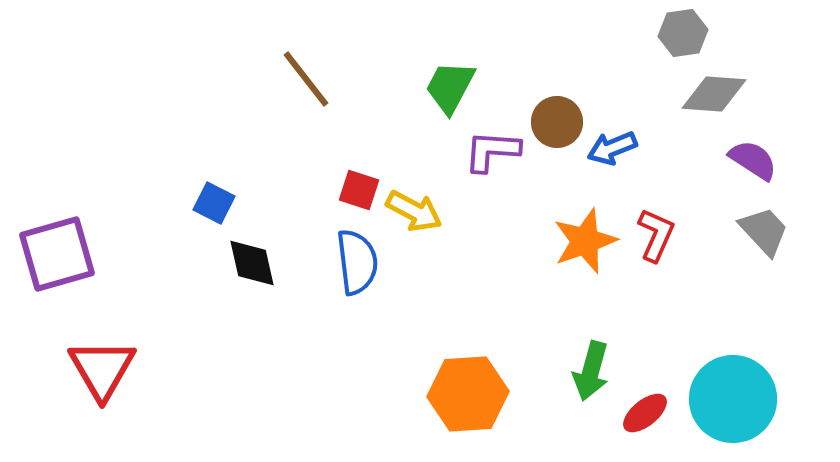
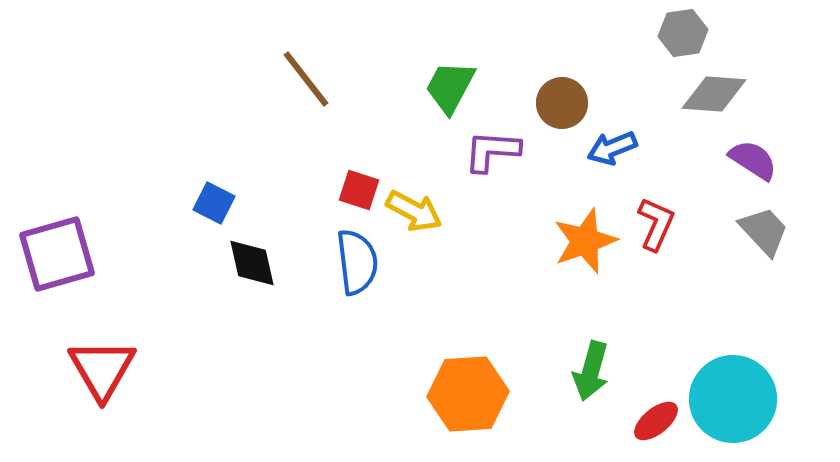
brown circle: moved 5 px right, 19 px up
red L-shape: moved 11 px up
red ellipse: moved 11 px right, 8 px down
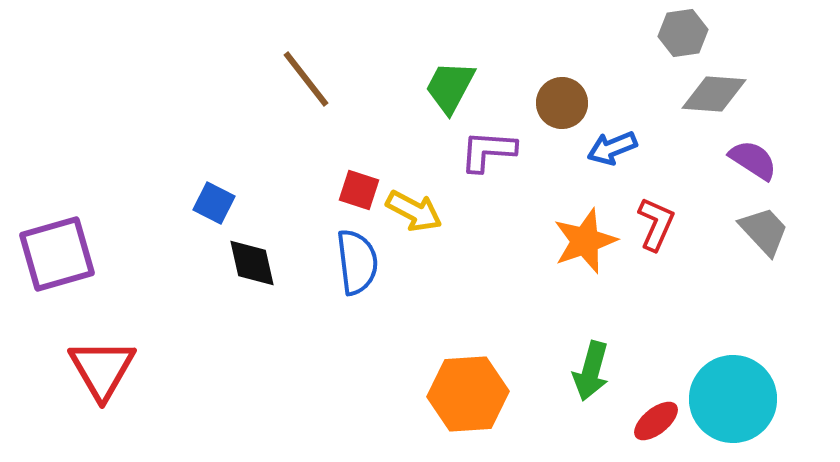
purple L-shape: moved 4 px left
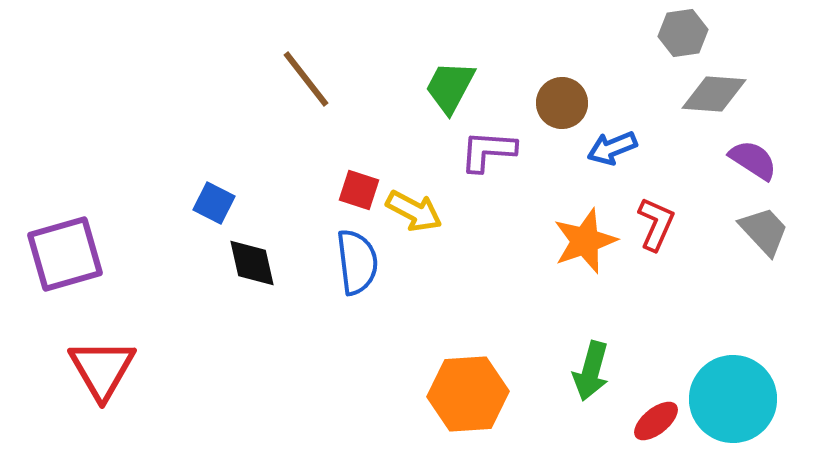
purple square: moved 8 px right
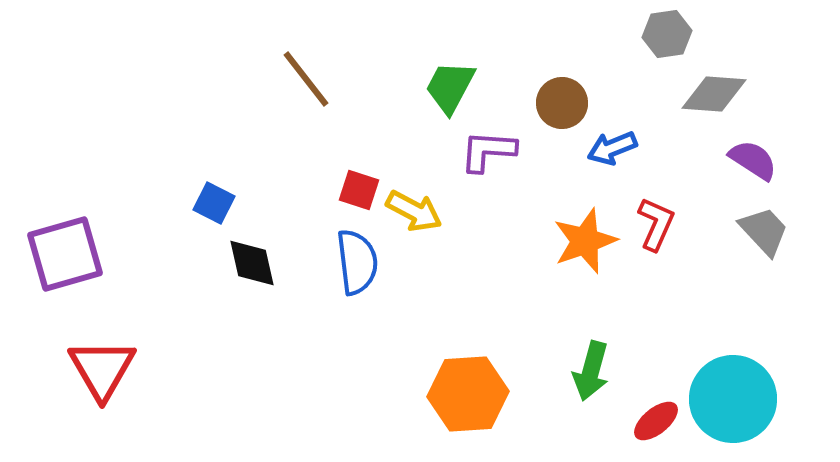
gray hexagon: moved 16 px left, 1 px down
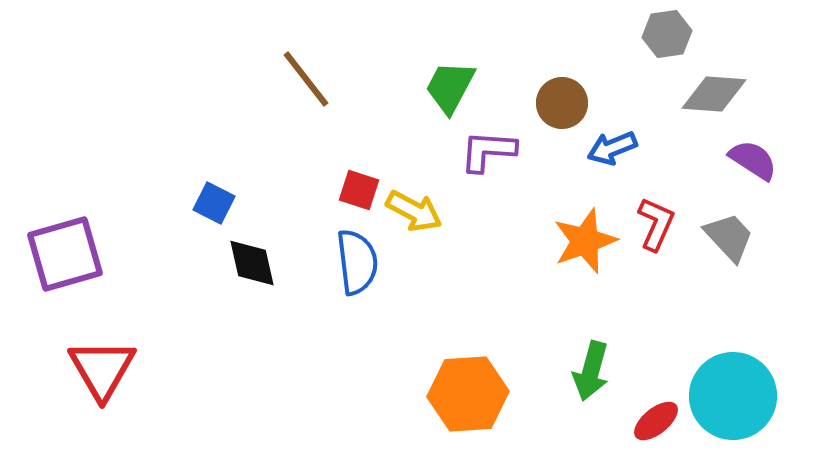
gray trapezoid: moved 35 px left, 6 px down
cyan circle: moved 3 px up
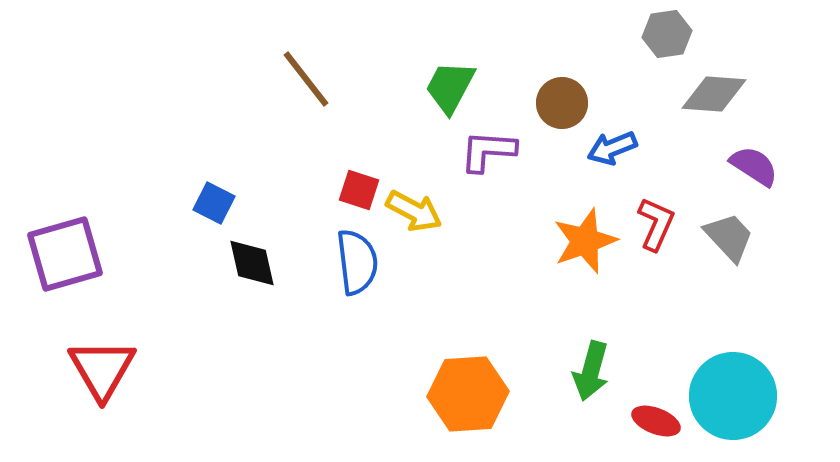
purple semicircle: moved 1 px right, 6 px down
red ellipse: rotated 60 degrees clockwise
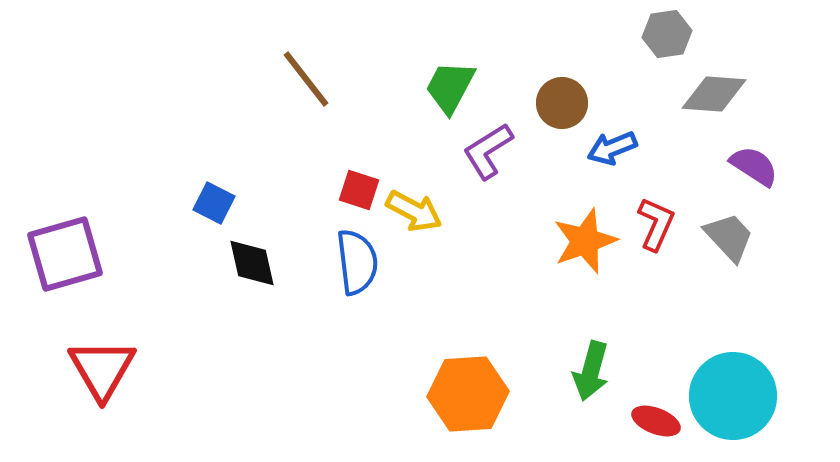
purple L-shape: rotated 36 degrees counterclockwise
